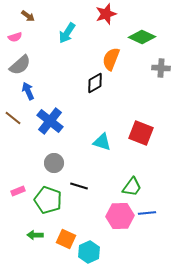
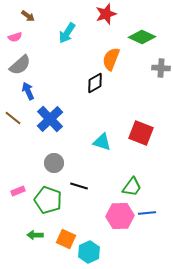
blue cross: moved 2 px up; rotated 8 degrees clockwise
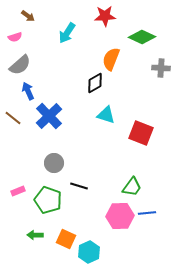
red star: moved 1 px left, 2 px down; rotated 15 degrees clockwise
blue cross: moved 1 px left, 3 px up
cyan triangle: moved 4 px right, 27 px up
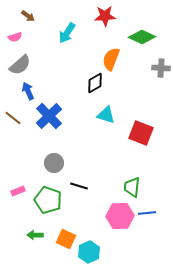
green trapezoid: rotated 150 degrees clockwise
